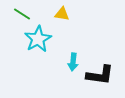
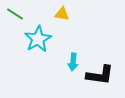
green line: moved 7 px left
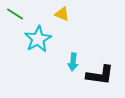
yellow triangle: rotated 14 degrees clockwise
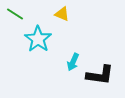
cyan star: rotated 8 degrees counterclockwise
cyan arrow: rotated 18 degrees clockwise
